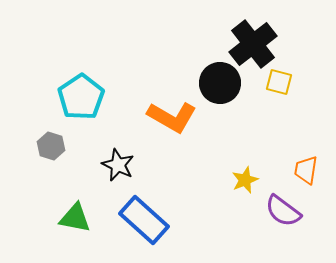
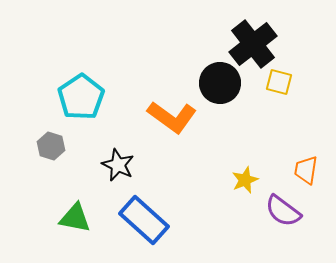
orange L-shape: rotated 6 degrees clockwise
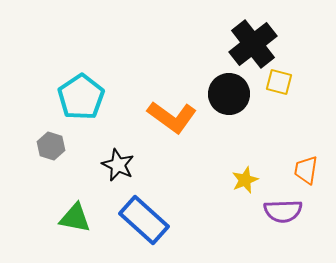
black circle: moved 9 px right, 11 px down
purple semicircle: rotated 39 degrees counterclockwise
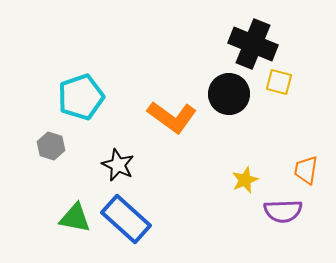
black cross: rotated 30 degrees counterclockwise
cyan pentagon: rotated 15 degrees clockwise
blue rectangle: moved 18 px left, 1 px up
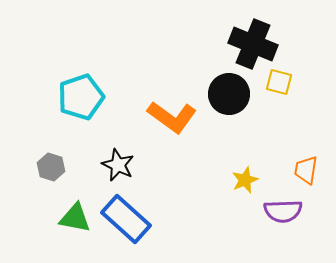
gray hexagon: moved 21 px down
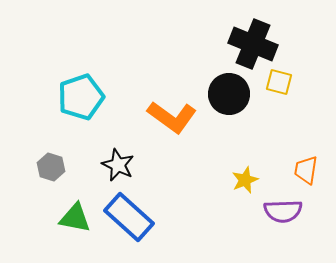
blue rectangle: moved 3 px right, 2 px up
